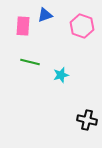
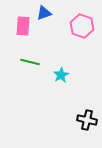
blue triangle: moved 1 px left, 2 px up
cyan star: rotated 14 degrees counterclockwise
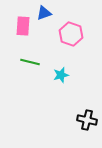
pink hexagon: moved 11 px left, 8 px down
cyan star: rotated 14 degrees clockwise
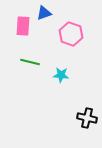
cyan star: rotated 21 degrees clockwise
black cross: moved 2 px up
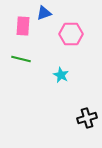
pink hexagon: rotated 20 degrees counterclockwise
green line: moved 9 px left, 3 px up
cyan star: rotated 21 degrees clockwise
black cross: rotated 30 degrees counterclockwise
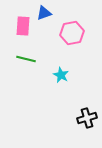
pink hexagon: moved 1 px right, 1 px up; rotated 10 degrees counterclockwise
green line: moved 5 px right
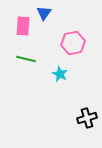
blue triangle: rotated 35 degrees counterclockwise
pink hexagon: moved 1 px right, 10 px down
cyan star: moved 1 px left, 1 px up
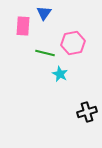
green line: moved 19 px right, 6 px up
black cross: moved 6 px up
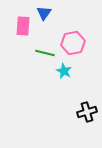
cyan star: moved 4 px right, 3 px up
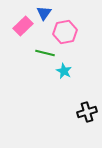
pink rectangle: rotated 42 degrees clockwise
pink hexagon: moved 8 px left, 11 px up
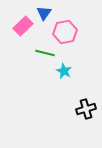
black cross: moved 1 px left, 3 px up
